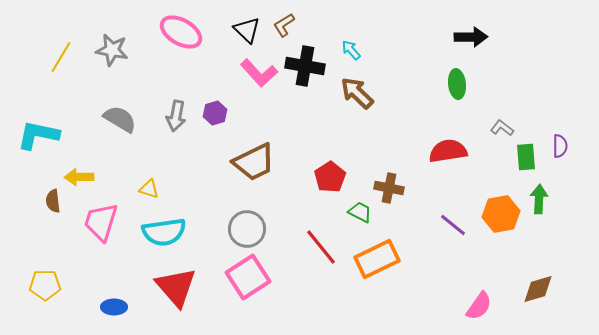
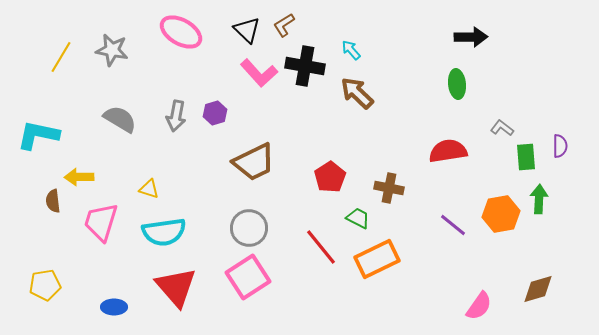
green trapezoid: moved 2 px left, 6 px down
gray circle: moved 2 px right, 1 px up
yellow pentagon: rotated 8 degrees counterclockwise
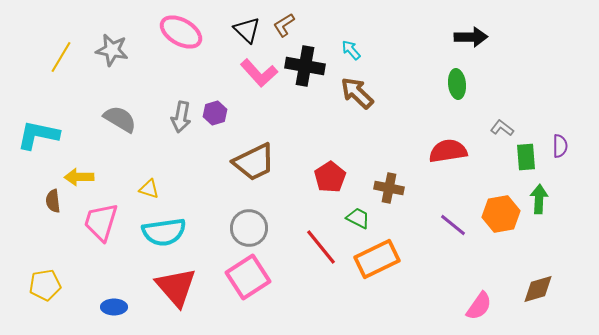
gray arrow: moved 5 px right, 1 px down
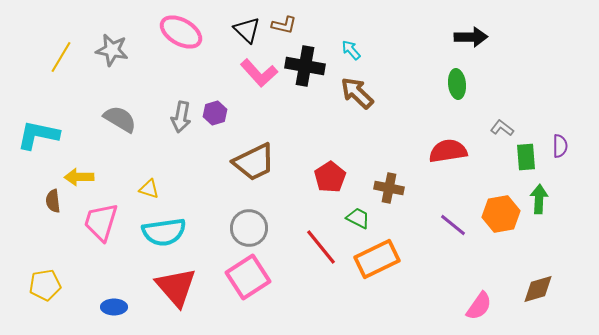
brown L-shape: rotated 135 degrees counterclockwise
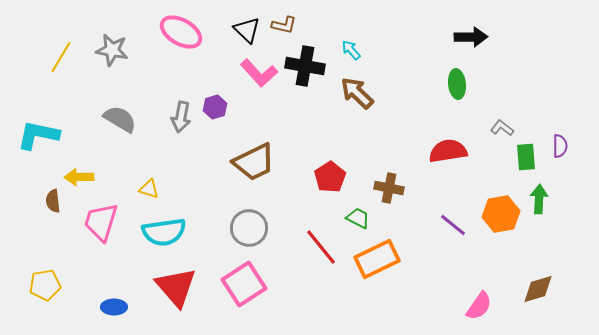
purple hexagon: moved 6 px up
pink square: moved 4 px left, 7 px down
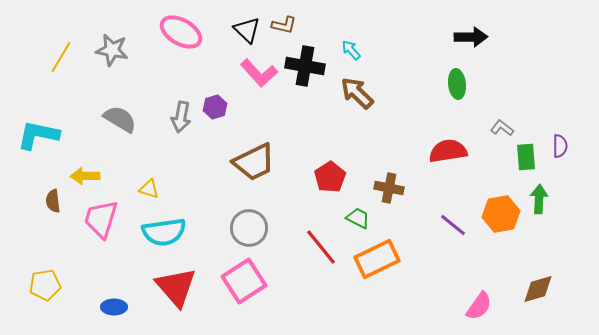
yellow arrow: moved 6 px right, 1 px up
pink trapezoid: moved 3 px up
pink square: moved 3 px up
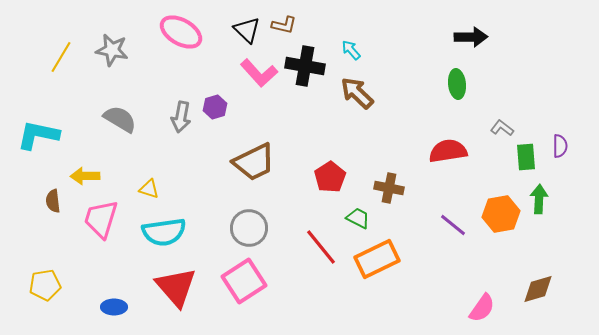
pink semicircle: moved 3 px right, 2 px down
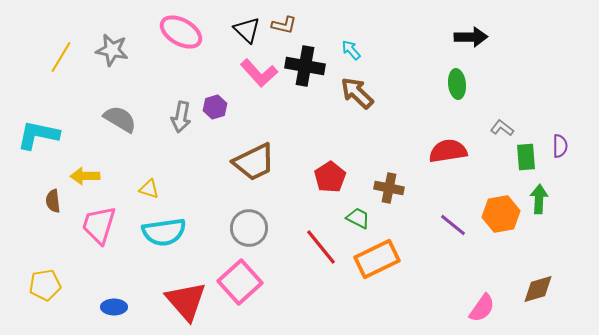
pink trapezoid: moved 2 px left, 6 px down
pink square: moved 4 px left, 1 px down; rotated 9 degrees counterclockwise
red triangle: moved 10 px right, 14 px down
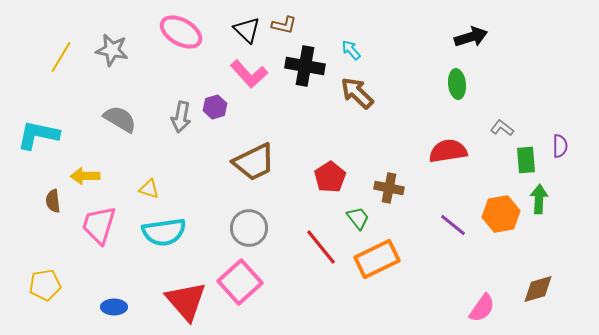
black arrow: rotated 16 degrees counterclockwise
pink L-shape: moved 10 px left, 1 px down
green rectangle: moved 3 px down
green trapezoid: rotated 25 degrees clockwise
